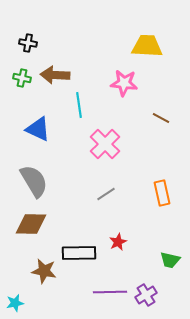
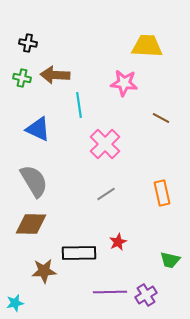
brown star: rotated 15 degrees counterclockwise
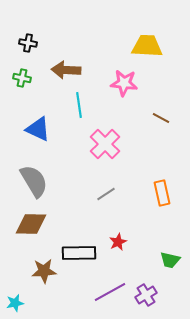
brown arrow: moved 11 px right, 5 px up
purple line: rotated 28 degrees counterclockwise
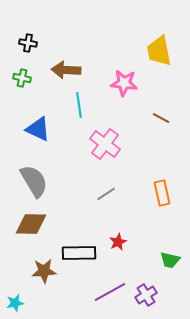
yellow trapezoid: moved 12 px right, 5 px down; rotated 104 degrees counterclockwise
pink cross: rotated 8 degrees counterclockwise
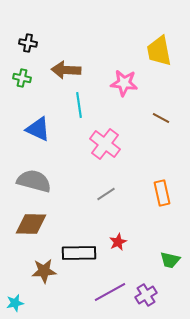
gray semicircle: rotated 44 degrees counterclockwise
